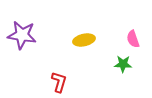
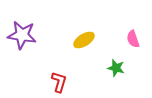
yellow ellipse: rotated 20 degrees counterclockwise
green star: moved 7 px left, 4 px down; rotated 12 degrees clockwise
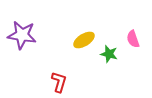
green star: moved 7 px left, 14 px up
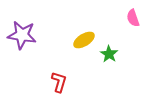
pink semicircle: moved 21 px up
green star: rotated 18 degrees clockwise
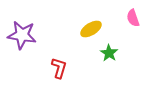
yellow ellipse: moved 7 px right, 11 px up
green star: moved 1 px up
red L-shape: moved 14 px up
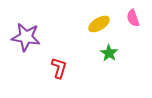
yellow ellipse: moved 8 px right, 5 px up
purple star: moved 4 px right, 2 px down
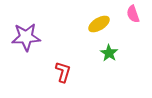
pink semicircle: moved 4 px up
purple star: rotated 12 degrees counterclockwise
red L-shape: moved 4 px right, 4 px down
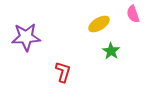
green star: moved 2 px right, 2 px up
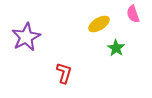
purple star: rotated 24 degrees counterclockwise
green star: moved 5 px right, 3 px up
red L-shape: moved 1 px right, 1 px down
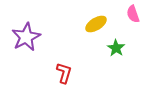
yellow ellipse: moved 3 px left
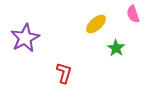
yellow ellipse: rotated 10 degrees counterclockwise
purple star: moved 1 px left, 1 px down
